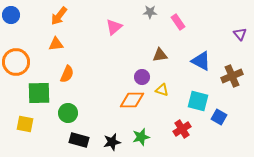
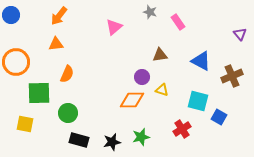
gray star: rotated 16 degrees clockwise
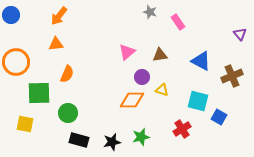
pink triangle: moved 13 px right, 25 px down
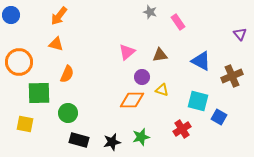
orange triangle: rotated 21 degrees clockwise
orange circle: moved 3 px right
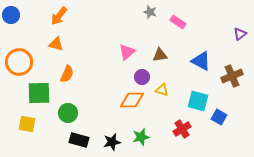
pink rectangle: rotated 21 degrees counterclockwise
purple triangle: rotated 32 degrees clockwise
yellow square: moved 2 px right
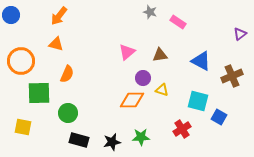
orange circle: moved 2 px right, 1 px up
purple circle: moved 1 px right, 1 px down
yellow square: moved 4 px left, 3 px down
green star: rotated 12 degrees clockwise
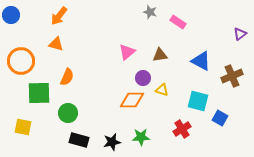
orange semicircle: moved 3 px down
blue square: moved 1 px right, 1 px down
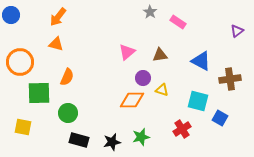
gray star: rotated 16 degrees clockwise
orange arrow: moved 1 px left, 1 px down
purple triangle: moved 3 px left, 3 px up
orange circle: moved 1 px left, 1 px down
brown cross: moved 2 px left, 3 px down; rotated 15 degrees clockwise
green star: rotated 12 degrees counterclockwise
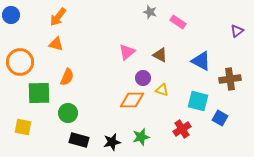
gray star: rotated 16 degrees counterclockwise
brown triangle: rotated 35 degrees clockwise
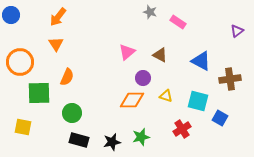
orange triangle: rotated 42 degrees clockwise
yellow triangle: moved 4 px right, 6 px down
green circle: moved 4 px right
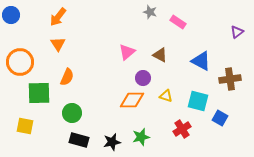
purple triangle: moved 1 px down
orange triangle: moved 2 px right
yellow square: moved 2 px right, 1 px up
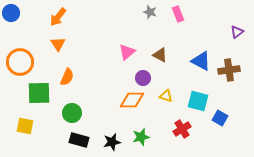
blue circle: moved 2 px up
pink rectangle: moved 8 px up; rotated 35 degrees clockwise
brown cross: moved 1 px left, 9 px up
